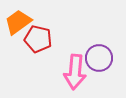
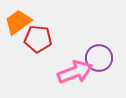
red pentagon: rotated 8 degrees counterclockwise
pink arrow: rotated 116 degrees counterclockwise
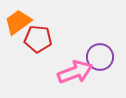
purple circle: moved 1 px right, 1 px up
